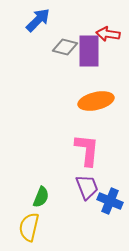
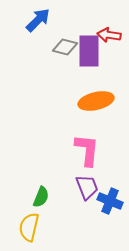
red arrow: moved 1 px right, 1 px down
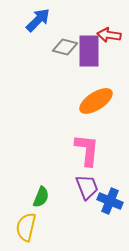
orange ellipse: rotated 20 degrees counterclockwise
yellow semicircle: moved 3 px left
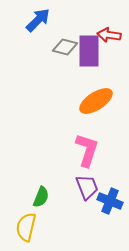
pink L-shape: rotated 12 degrees clockwise
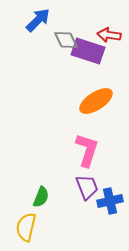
gray diamond: moved 1 px right, 7 px up; rotated 50 degrees clockwise
purple rectangle: moved 1 px left; rotated 72 degrees counterclockwise
blue cross: rotated 35 degrees counterclockwise
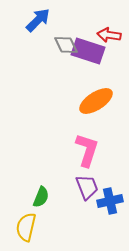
gray diamond: moved 5 px down
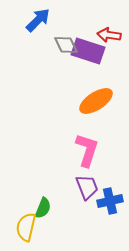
green semicircle: moved 2 px right, 11 px down
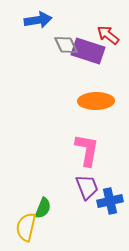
blue arrow: rotated 36 degrees clockwise
red arrow: moved 1 px left; rotated 30 degrees clockwise
orange ellipse: rotated 32 degrees clockwise
pink L-shape: rotated 8 degrees counterclockwise
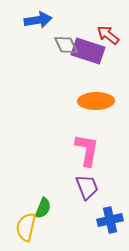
blue cross: moved 19 px down
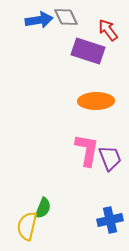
blue arrow: moved 1 px right
red arrow: moved 5 px up; rotated 15 degrees clockwise
gray diamond: moved 28 px up
purple trapezoid: moved 23 px right, 29 px up
yellow semicircle: moved 1 px right, 1 px up
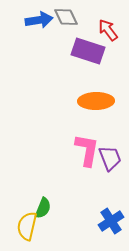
blue cross: moved 1 px right, 1 px down; rotated 20 degrees counterclockwise
